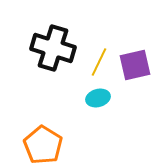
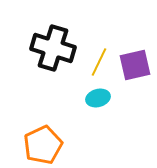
orange pentagon: rotated 15 degrees clockwise
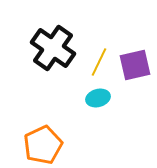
black cross: rotated 18 degrees clockwise
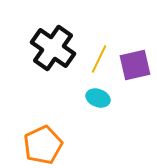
yellow line: moved 3 px up
cyan ellipse: rotated 35 degrees clockwise
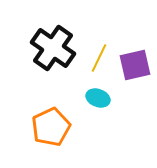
yellow line: moved 1 px up
orange pentagon: moved 8 px right, 18 px up
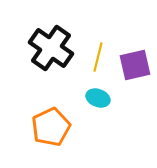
black cross: moved 2 px left
yellow line: moved 1 px left, 1 px up; rotated 12 degrees counterclockwise
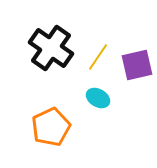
yellow line: rotated 20 degrees clockwise
purple square: moved 2 px right
cyan ellipse: rotated 10 degrees clockwise
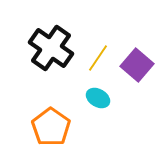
yellow line: moved 1 px down
purple square: rotated 36 degrees counterclockwise
orange pentagon: rotated 12 degrees counterclockwise
